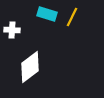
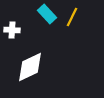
cyan rectangle: rotated 30 degrees clockwise
white diamond: rotated 12 degrees clockwise
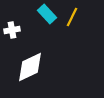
white cross: rotated 14 degrees counterclockwise
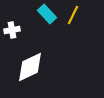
yellow line: moved 1 px right, 2 px up
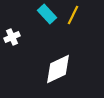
white cross: moved 7 px down; rotated 14 degrees counterclockwise
white diamond: moved 28 px right, 2 px down
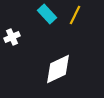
yellow line: moved 2 px right
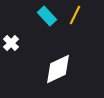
cyan rectangle: moved 2 px down
white cross: moved 1 px left, 6 px down; rotated 21 degrees counterclockwise
